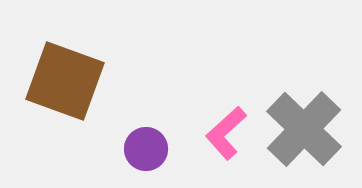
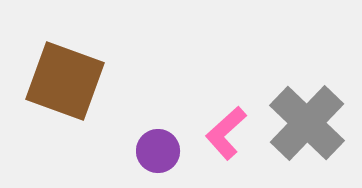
gray cross: moved 3 px right, 6 px up
purple circle: moved 12 px right, 2 px down
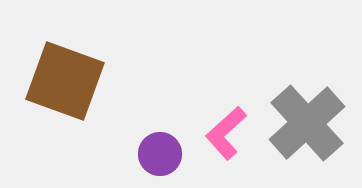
gray cross: rotated 4 degrees clockwise
purple circle: moved 2 px right, 3 px down
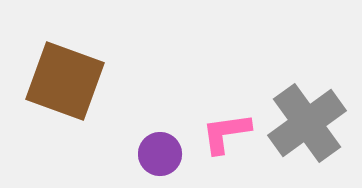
gray cross: rotated 6 degrees clockwise
pink L-shape: rotated 34 degrees clockwise
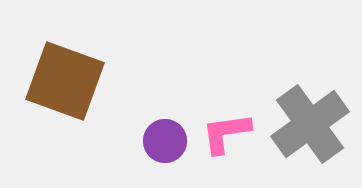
gray cross: moved 3 px right, 1 px down
purple circle: moved 5 px right, 13 px up
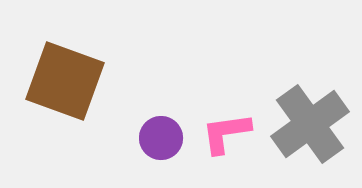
purple circle: moved 4 px left, 3 px up
